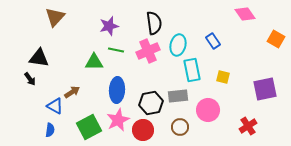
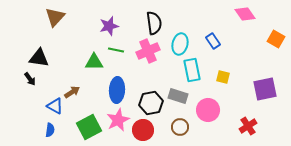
cyan ellipse: moved 2 px right, 1 px up
gray rectangle: rotated 24 degrees clockwise
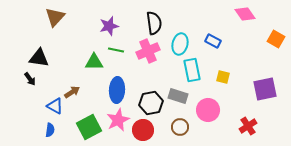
blue rectangle: rotated 28 degrees counterclockwise
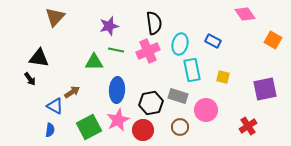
orange square: moved 3 px left, 1 px down
pink circle: moved 2 px left
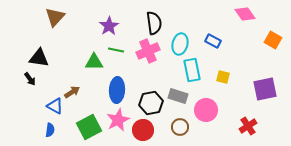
purple star: rotated 18 degrees counterclockwise
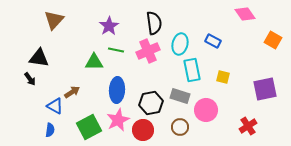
brown triangle: moved 1 px left, 3 px down
gray rectangle: moved 2 px right
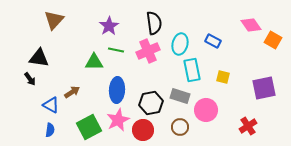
pink diamond: moved 6 px right, 11 px down
purple square: moved 1 px left, 1 px up
blue triangle: moved 4 px left, 1 px up
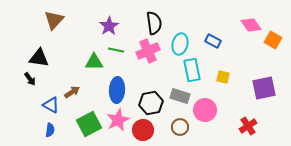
pink circle: moved 1 px left
green square: moved 3 px up
